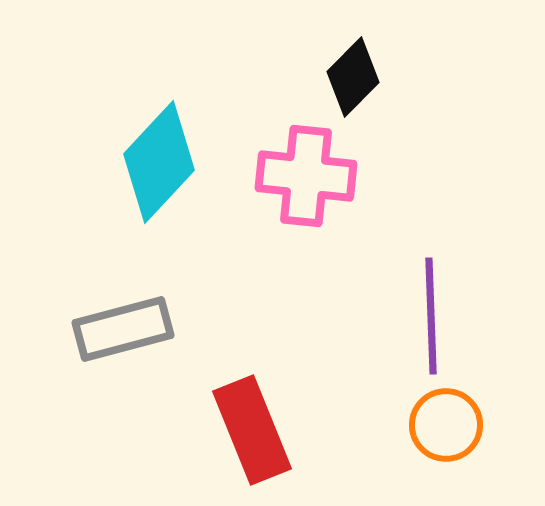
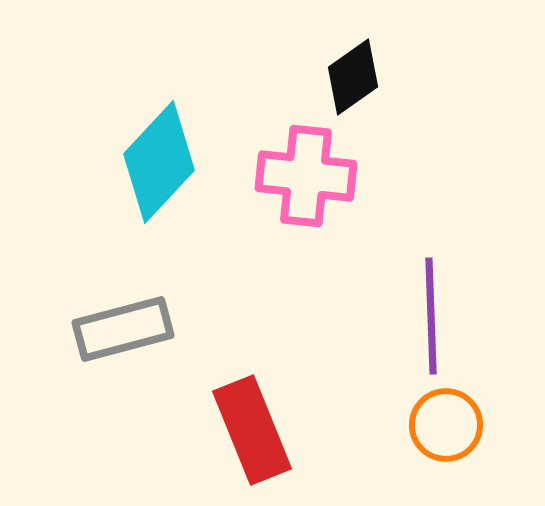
black diamond: rotated 10 degrees clockwise
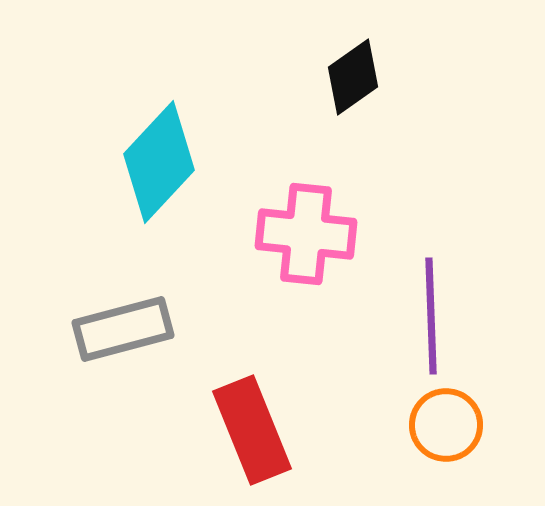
pink cross: moved 58 px down
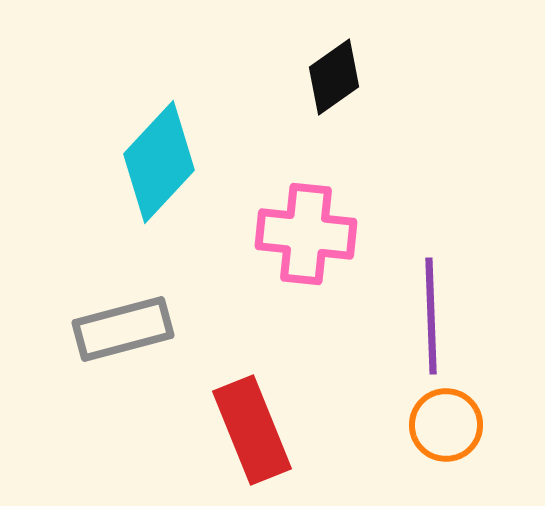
black diamond: moved 19 px left
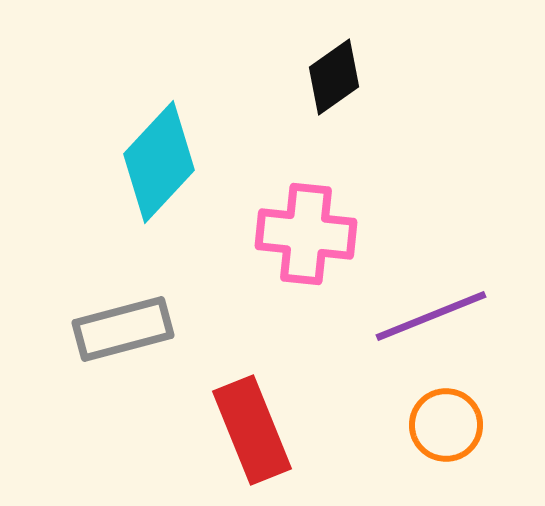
purple line: rotated 70 degrees clockwise
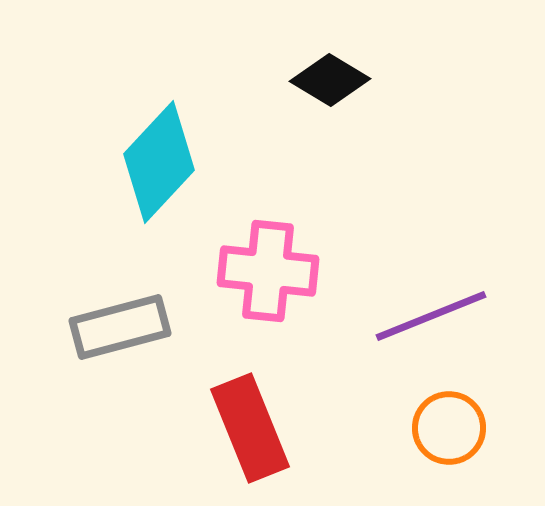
black diamond: moved 4 px left, 3 px down; rotated 66 degrees clockwise
pink cross: moved 38 px left, 37 px down
gray rectangle: moved 3 px left, 2 px up
orange circle: moved 3 px right, 3 px down
red rectangle: moved 2 px left, 2 px up
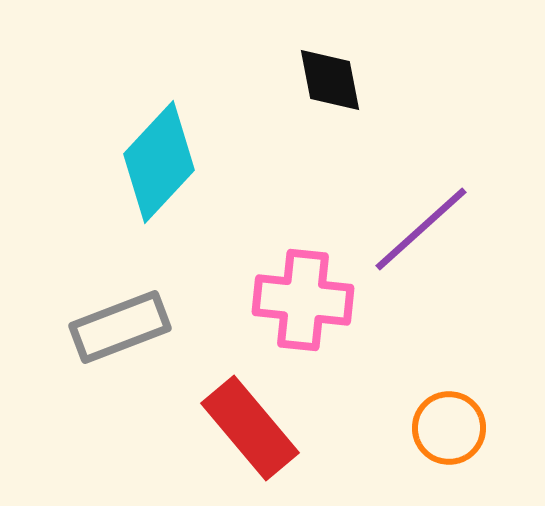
black diamond: rotated 48 degrees clockwise
pink cross: moved 35 px right, 29 px down
purple line: moved 10 px left, 87 px up; rotated 20 degrees counterclockwise
gray rectangle: rotated 6 degrees counterclockwise
red rectangle: rotated 18 degrees counterclockwise
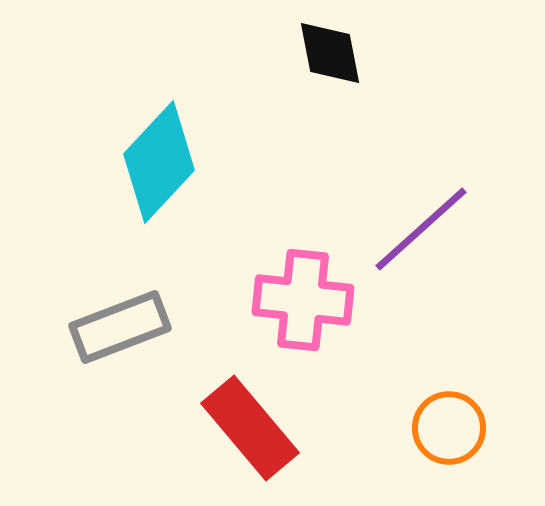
black diamond: moved 27 px up
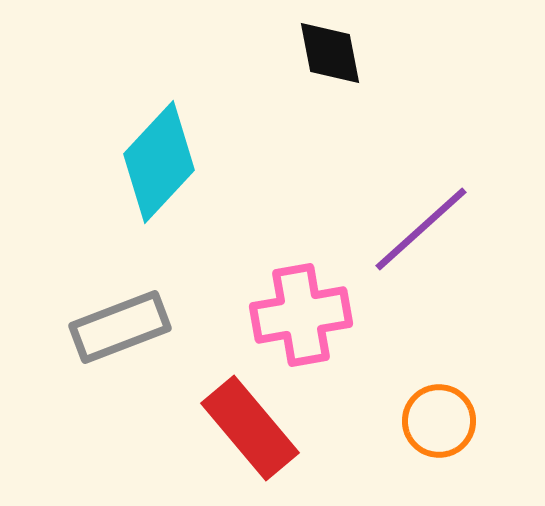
pink cross: moved 2 px left, 15 px down; rotated 16 degrees counterclockwise
orange circle: moved 10 px left, 7 px up
